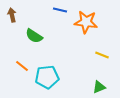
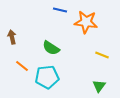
brown arrow: moved 22 px down
green semicircle: moved 17 px right, 12 px down
green triangle: moved 1 px up; rotated 32 degrees counterclockwise
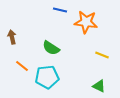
green triangle: rotated 40 degrees counterclockwise
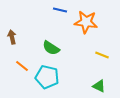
cyan pentagon: rotated 20 degrees clockwise
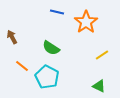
blue line: moved 3 px left, 2 px down
orange star: rotated 30 degrees clockwise
brown arrow: rotated 16 degrees counterclockwise
yellow line: rotated 56 degrees counterclockwise
cyan pentagon: rotated 15 degrees clockwise
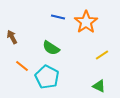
blue line: moved 1 px right, 5 px down
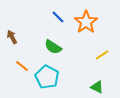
blue line: rotated 32 degrees clockwise
green semicircle: moved 2 px right, 1 px up
green triangle: moved 2 px left, 1 px down
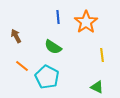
blue line: rotated 40 degrees clockwise
brown arrow: moved 4 px right, 1 px up
yellow line: rotated 64 degrees counterclockwise
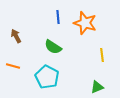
orange star: moved 1 px left, 1 px down; rotated 20 degrees counterclockwise
orange line: moved 9 px left; rotated 24 degrees counterclockwise
green triangle: rotated 48 degrees counterclockwise
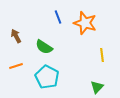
blue line: rotated 16 degrees counterclockwise
green semicircle: moved 9 px left
orange line: moved 3 px right; rotated 32 degrees counterclockwise
green triangle: rotated 24 degrees counterclockwise
